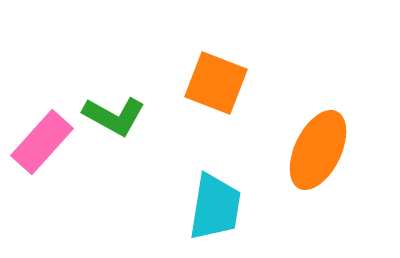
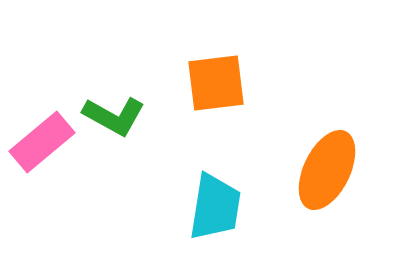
orange square: rotated 28 degrees counterclockwise
pink rectangle: rotated 8 degrees clockwise
orange ellipse: moved 9 px right, 20 px down
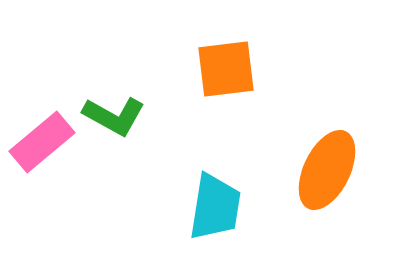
orange square: moved 10 px right, 14 px up
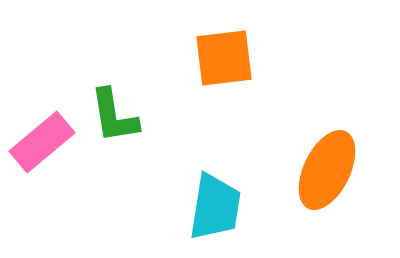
orange square: moved 2 px left, 11 px up
green L-shape: rotated 52 degrees clockwise
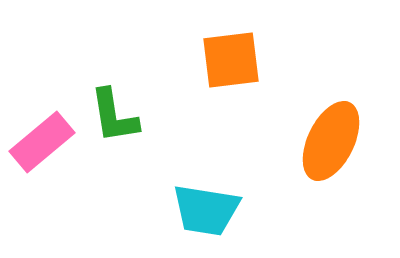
orange square: moved 7 px right, 2 px down
orange ellipse: moved 4 px right, 29 px up
cyan trapezoid: moved 9 px left, 3 px down; rotated 90 degrees clockwise
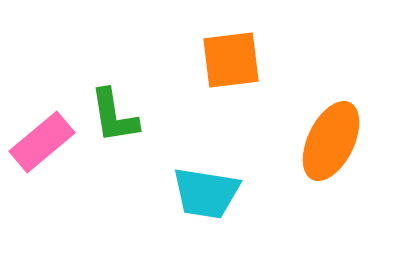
cyan trapezoid: moved 17 px up
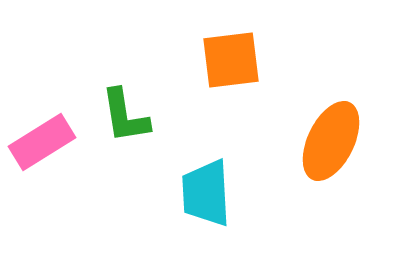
green L-shape: moved 11 px right
pink rectangle: rotated 8 degrees clockwise
cyan trapezoid: rotated 78 degrees clockwise
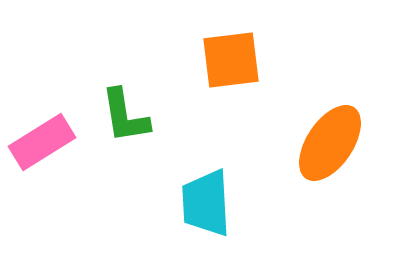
orange ellipse: moved 1 px left, 2 px down; rotated 8 degrees clockwise
cyan trapezoid: moved 10 px down
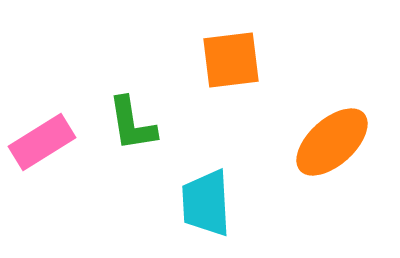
green L-shape: moved 7 px right, 8 px down
orange ellipse: moved 2 px right, 1 px up; rotated 14 degrees clockwise
